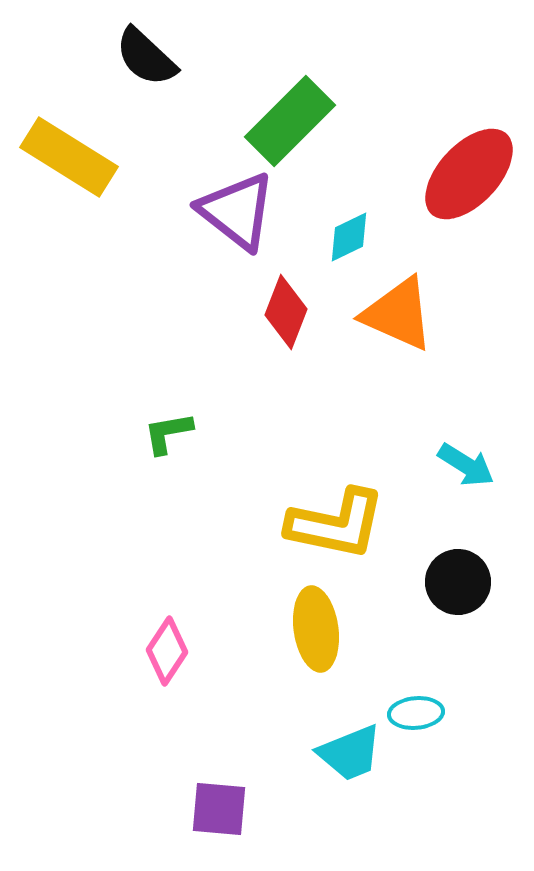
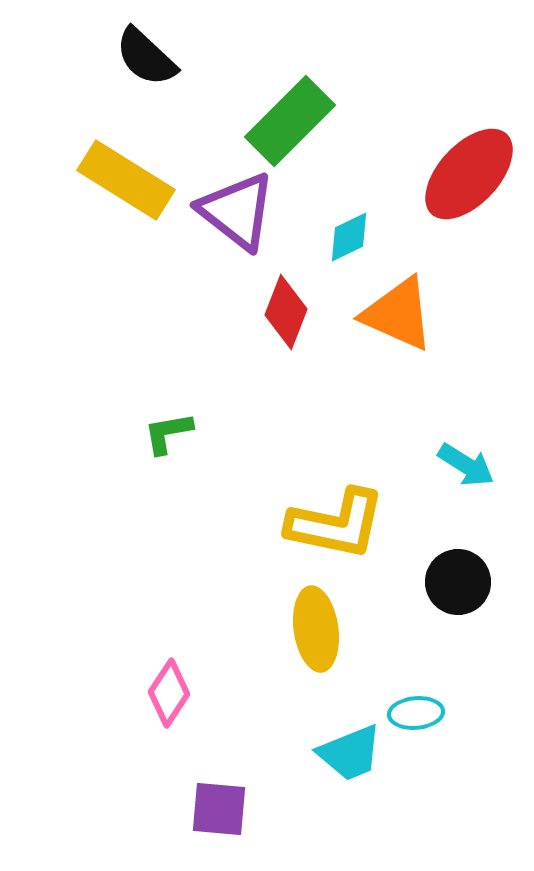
yellow rectangle: moved 57 px right, 23 px down
pink diamond: moved 2 px right, 42 px down
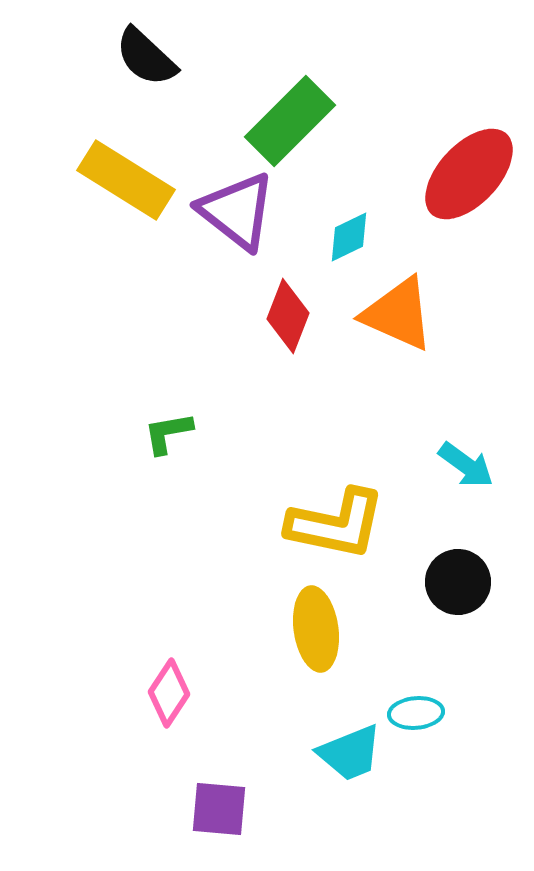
red diamond: moved 2 px right, 4 px down
cyan arrow: rotated 4 degrees clockwise
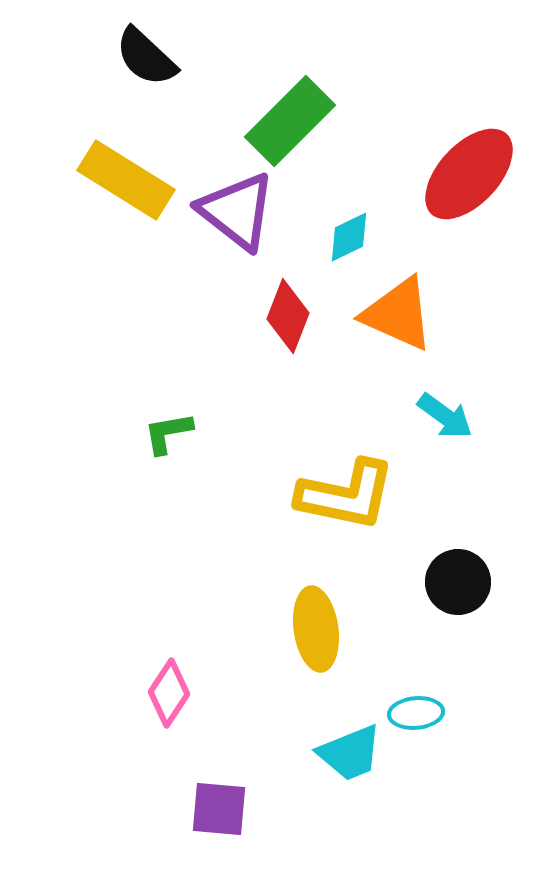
cyan arrow: moved 21 px left, 49 px up
yellow L-shape: moved 10 px right, 29 px up
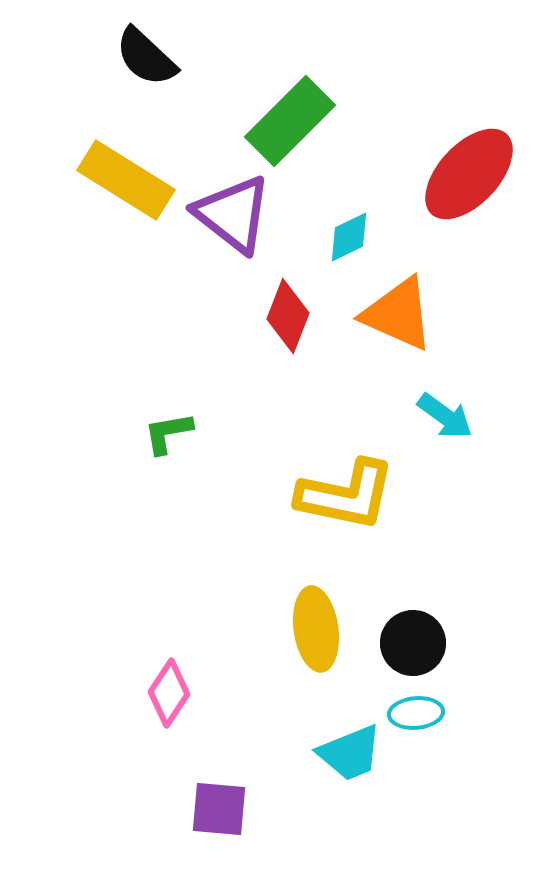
purple triangle: moved 4 px left, 3 px down
black circle: moved 45 px left, 61 px down
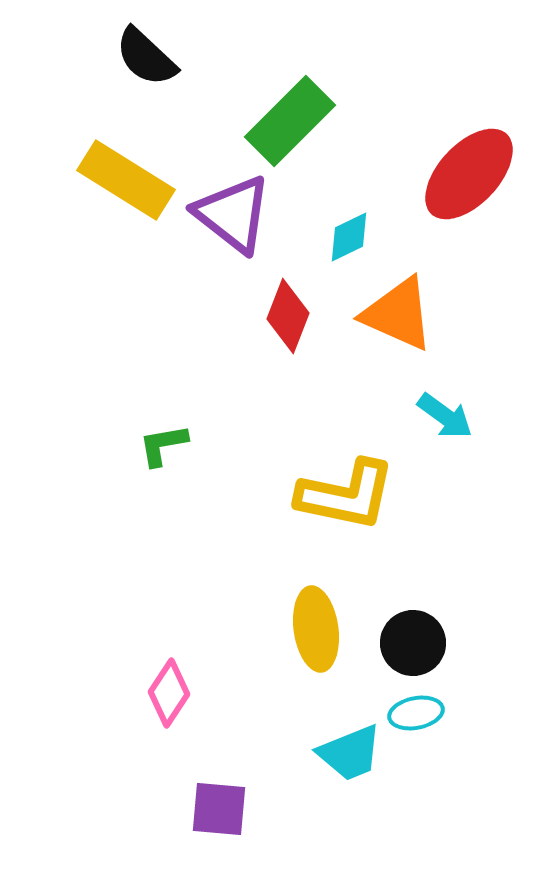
green L-shape: moved 5 px left, 12 px down
cyan ellipse: rotated 6 degrees counterclockwise
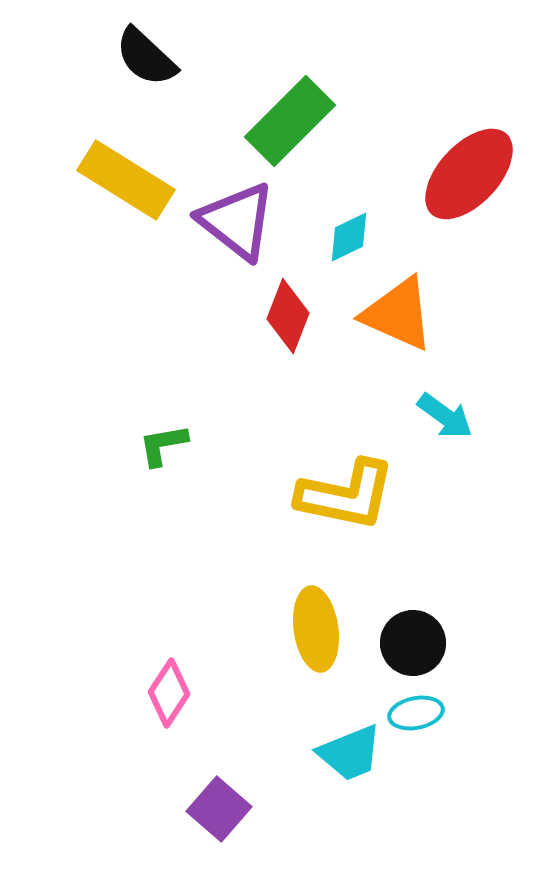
purple triangle: moved 4 px right, 7 px down
purple square: rotated 36 degrees clockwise
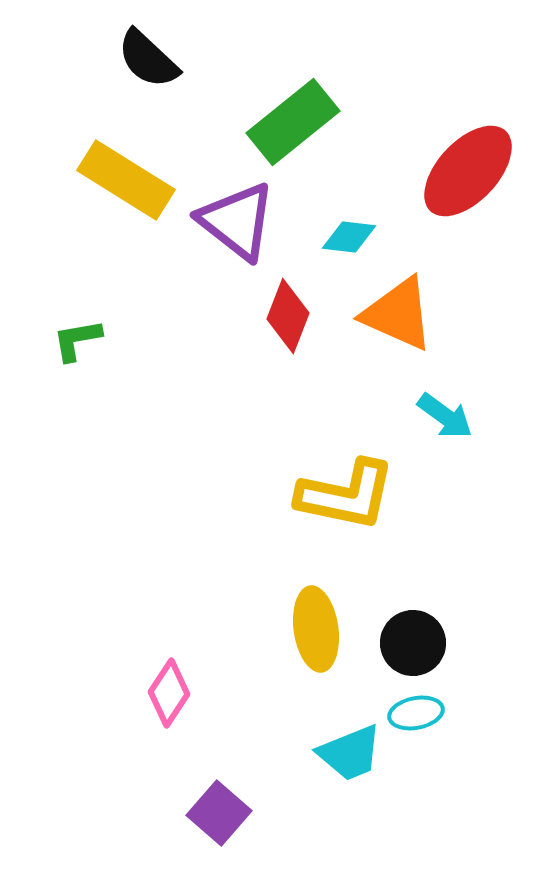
black semicircle: moved 2 px right, 2 px down
green rectangle: moved 3 px right, 1 px down; rotated 6 degrees clockwise
red ellipse: moved 1 px left, 3 px up
cyan diamond: rotated 32 degrees clockwise
green L-shape: moved 86 px left, 105 px up
purple square: moved 4 px down
